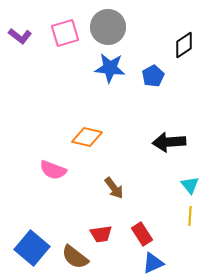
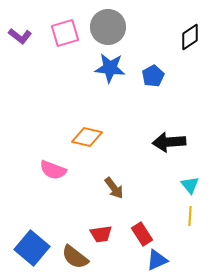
black diamond: moved 6 px right, 8 px up
blue triangle: moved 4 px right, 3 px up
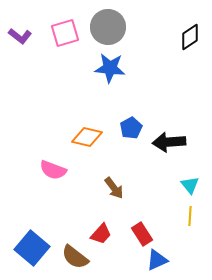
blue pentagon: moved 22 px left, 52 px down
red trapezoid: rotated 40 degrees counterclockwise
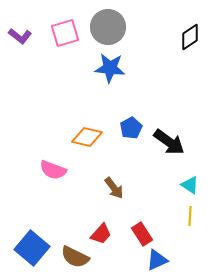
black arrow: rotated 140 degrees counterclockwise
cyan triangle: rotated 18 degrees counterclockwise
brown semicircle: rotated 12 degrees counterclockwise
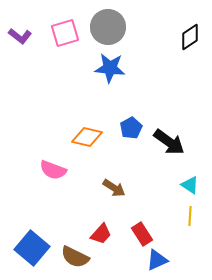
brown arrow: rotated 20 degrees counterclockwise
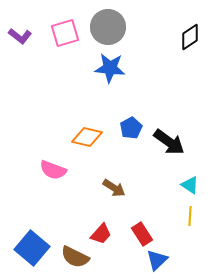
blue triangle: rotated 20 degrees counterclockwise
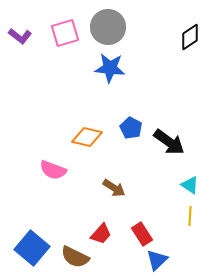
blue pentagon: rotated 15 degrees counterclockwise
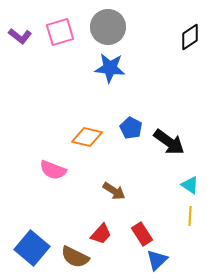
pink square: moved 5 px left, 1 px up
brown arrow: moved 3 px down
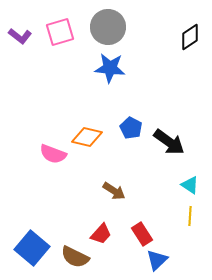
pink semicircle: moved 16 px up
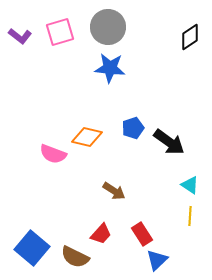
blue pentagon: moved 2 px right; rotated 25 degrees clockwise
